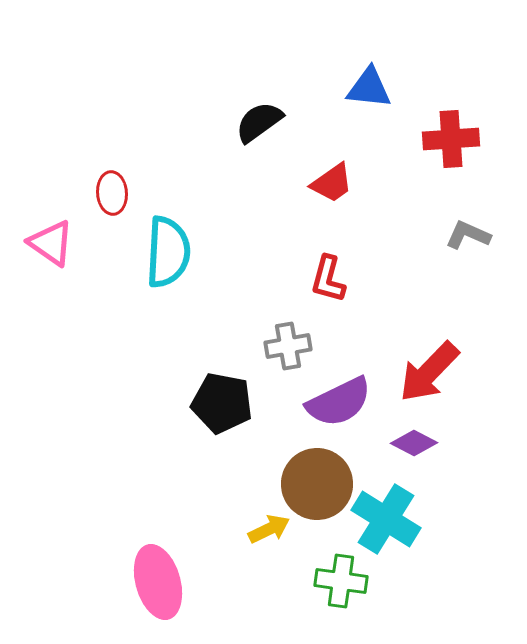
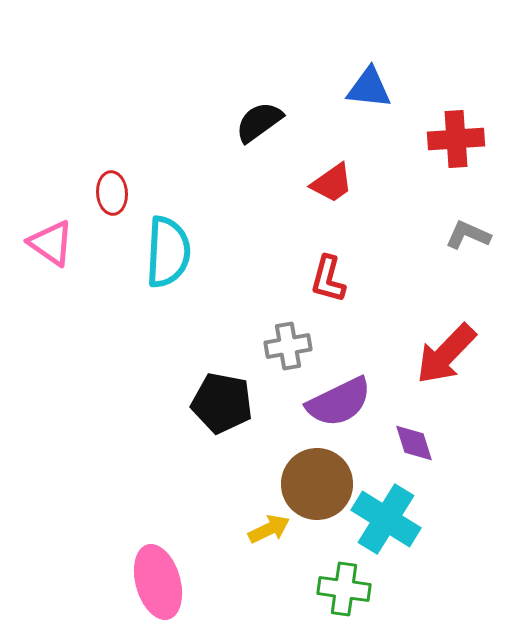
red cross: moved 5 px right
red arrow: moved 17 px right, 18 px up
purple diamond: rotated 45 degrees clockwise
green cross: moved 3 px right, 8 px down
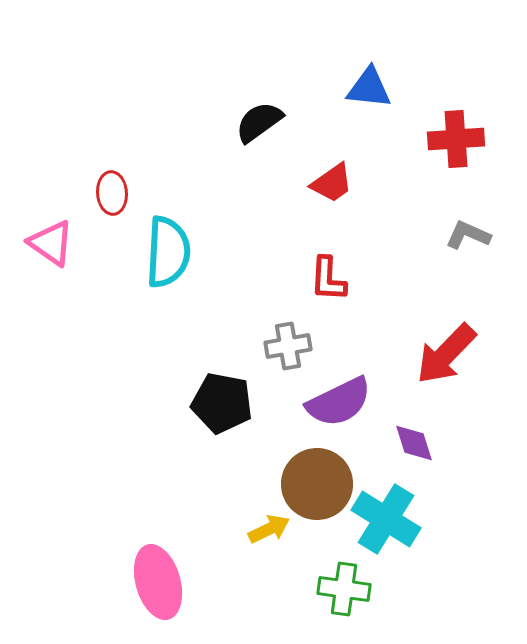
red L-shape: rotated 12 degrees counterclockwise
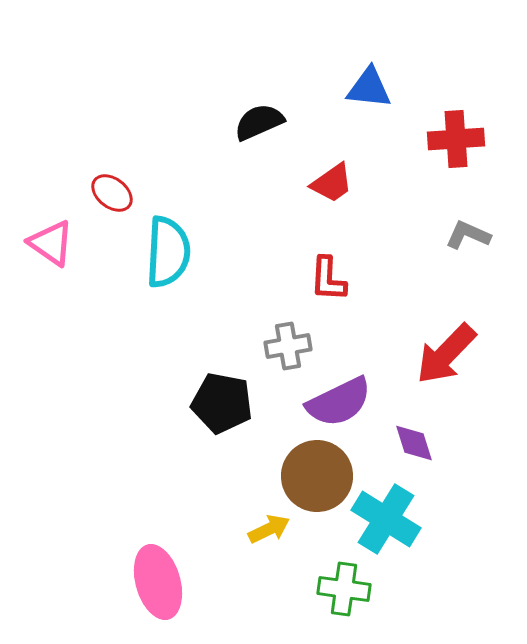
black semicircle: rotated 12 degrees clockwise
red ellipse: rotated 48 degrees counterclockwise
brown circle: moved 8 px up
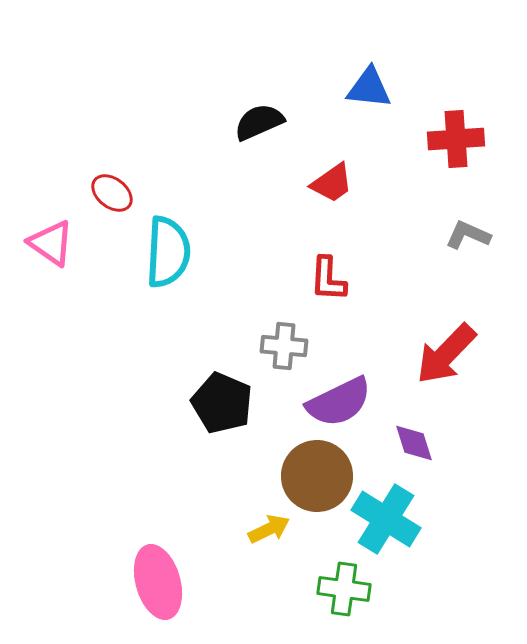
gray cross: moved 4 px left; rotated 15 degrees clockwise
black pentagon: rotated 12 degrees clockwise
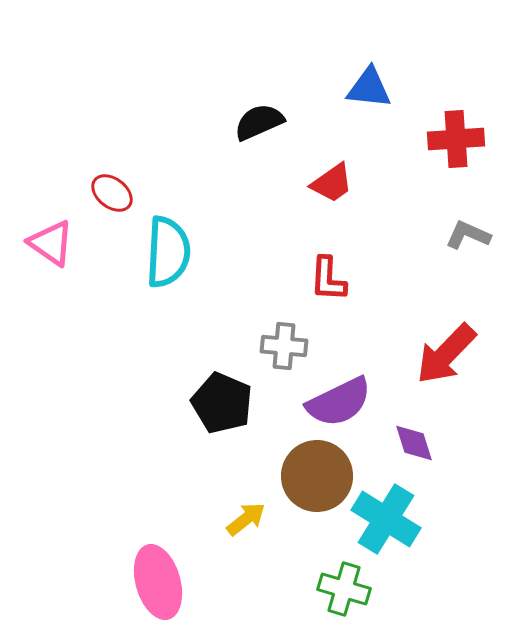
yellow arrow: moved 23 px left, 10 px up; rotated 12 degrees counterclockwise
green cross: rotated 9 degrees clockwise
